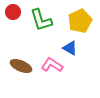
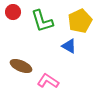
green L-shape: moved 1 px right, 1 px down
blue triangle: moved 1 px left, 2 px up
pink L-shape: moved 4 px left, 16 px down
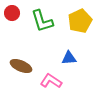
red circle: moved 1 px left, 1 px down
blue triangle: moved 12 px down; rotated 35 degrees counterclockwise
pink L-shape: moved 3 px right
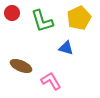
yellow pentagon: moved 1 px left, 3 px up
blue triangle: moved 3 px left, 10 px up; rotated 21 degrees clockwise
pink L-shape: rotated 25 degrees clockwise
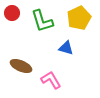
pink L-shape: moved 1 px up
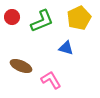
red circle: moved 4 px down
green L-shape: rotated 95 degrees counterclockwise
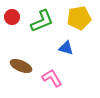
yellow pentagon: rotated 15 degrees clockwise
pink L-shape: moved 1 px right, 2 px up
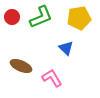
green L-shape: moved 1 px left, 4 px up
blue triangle: rotated 28 degrees clockwise
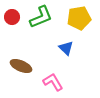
pink L-shape: moved 1 px right, 4 px down
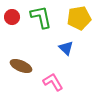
green L-shape: rotated 80 degrees counterclockwise
